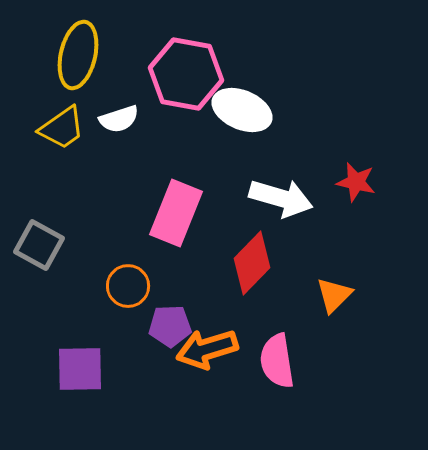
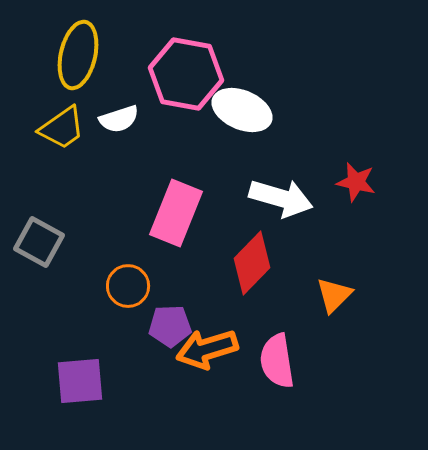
gray square: moved 3 px up
purple square: moved 12 px down; rotated 4 degrees counterclockwise
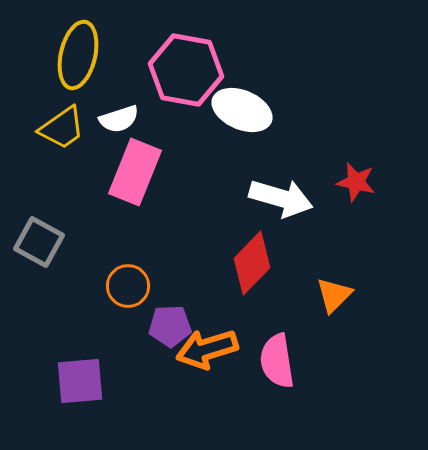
pink hexagon: moved 4 px up
pink rectangle: moved 41 px left, 41 px up
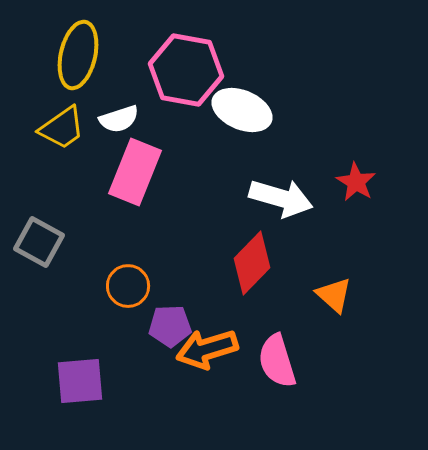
red star: rotated 18 degrees clockwise
orange triangle: rotated 33 degrees counterclockwise
pink semicircle: rotated 8 degrees counterclockwise
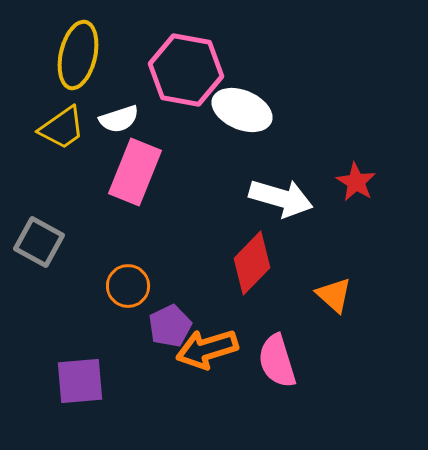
purple pentagon: rotated 24 degrees counterclockwise
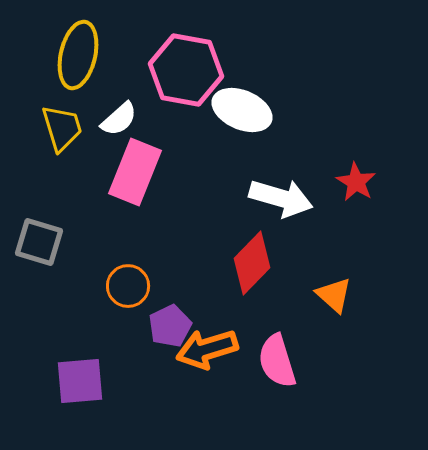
white semicircle: rotated 24 degrees counterclockwise
yellow trapezoid: rotated 72 degrees counterclockwise
gray square: rotated 12 degrees counterclockwise
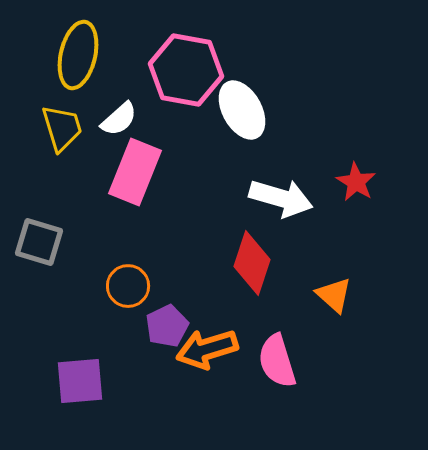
white ellipse: rotated 38 degrees clockwise
red diamond: rotated 26 degrees counterclockwise
purple pentagon: moved 3 px left
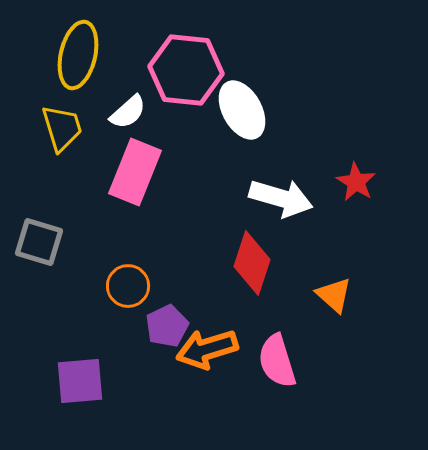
pink hexagon: rotated 4 degrees counterclockwise
white semicircle: moved 9 px right, 7 px up
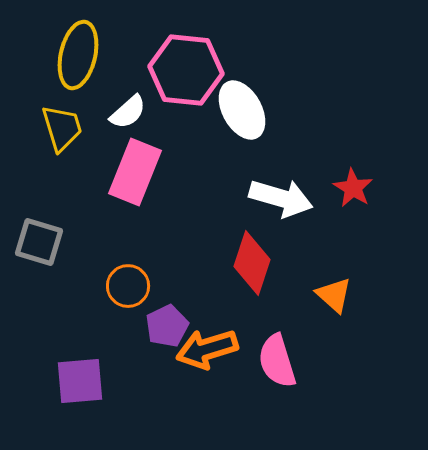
red star: moved 3 px left, 6 px down
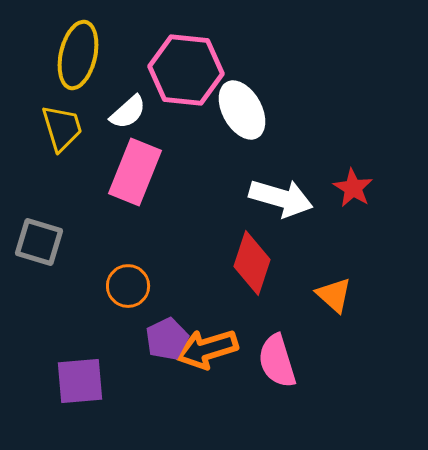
purple pentagon: moved 13 px down
